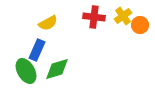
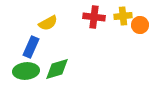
yellow cross: rotated 30 degrees clockwise
blue rectangle: moved 6 px left, 3 px up
green ellipse: rotated 65 degrees counterclockwise
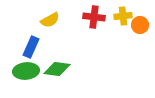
yellow semicircle: moved 2 px right, 3 px up
green diamond: rotated 24 degrees clockwise
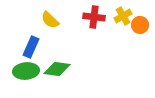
yellow cross: rotated 24 degrees counterclockwise
yellow semicircle: rotated 72 degrees clockwise
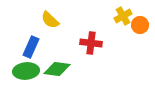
red cross: moved 3 px left, 26 px down
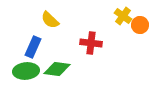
yellow cross: rotated 24 degrees counterclockwise
blue rectangle: moved 2 px right
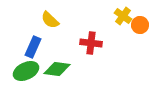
green ellipse: rotated 20 degrees counterclockwise
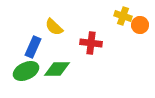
yellow cross: rotated 18 degrees counterclockwise
yellow semicircle: moved 4 px right, 7 px down
green diamond: rotated 8 degrees counterclockwise
